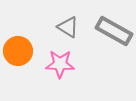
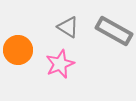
orange circle: moved 1 px up
pink star: rotated 24 degrees counterclockwise
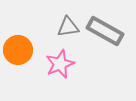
gray triangle: rotated 40 degrees counterclockwise
gray rectangle: moved 9 px left
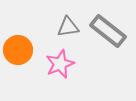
gray rectangle: moved 3 px right; rotated 9 degrees clockwise
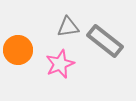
gray rectangle: moved 3 px left, 10 px down
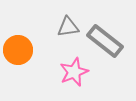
pink star: moved 14 px right, 8 px down
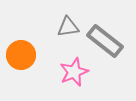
orange circle: moved 3 px right, 5 px down
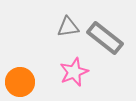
gray rectangle: moved 3 px up
orange circle: moved 1 px left, 27 px down
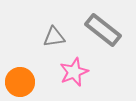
gray triangle: moved 14 px left, 10 px down
gray rectangle: moved 2 px left, 8 px up
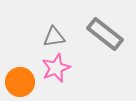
gray rectangle: moved 2 px right, 4 px down
pink star: moved 18 px left, 4 px up
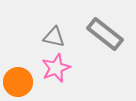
gray triangle: rotated 20 degrees clockwise
orange circle: moved 2 px left
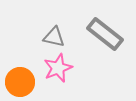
pink star: moved 2 px right
orange circle: moved 2 px right
